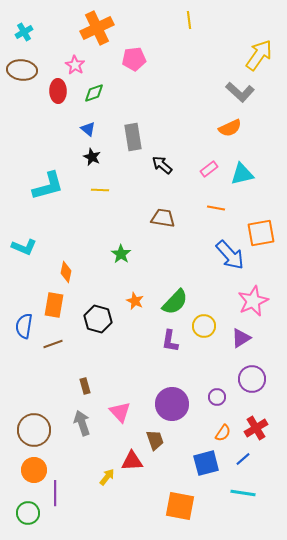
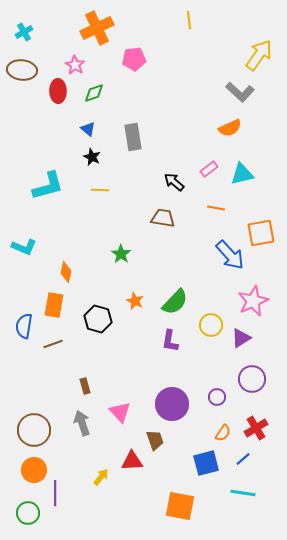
black arrow at (162, 165): moved 12 px right, 17 px down
yellow circle at (204, 326): moved 7 px right, 1 px up
yellow arrow at (107, 477): moved 6 px left
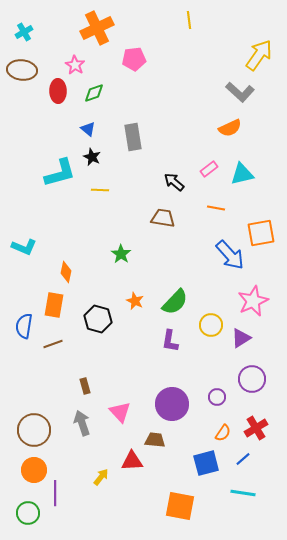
cyan L-shape at (48, 186): moved 12 px right, 13 px up
brown trapezoid at (155, 440): rotated 65 degrees counterclockwise
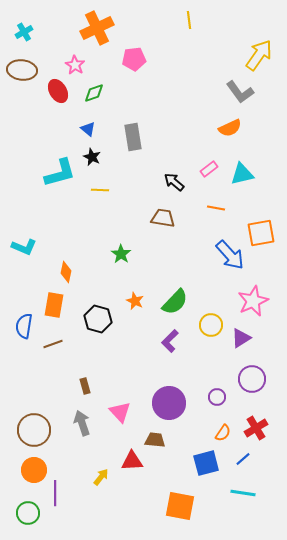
red ellipse at (58, 91): rotated 30 degrees counterclockwise
gray L-shape at (240, 92): rotated 12 degrees clockwise
purple L-shape at (170, 341): rotated 35 degrees clockwise
purple circle at (172, 404): moved 3 px left, 1 px up
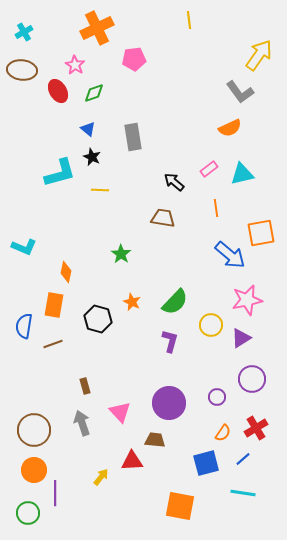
orange line at (216, 208): rotated 72 degrees clockwise
blue arrow at (230, 255): rotated 8 degrees counterclockwise
orange star at (135, 301): moved 3 px left, 1 px down
pink star at (253, 301): moved 6 px left, 1 px up; rotated 12 degrees clockwise
purple L-shape at (170, 341): rotated 150 degrees clockwise
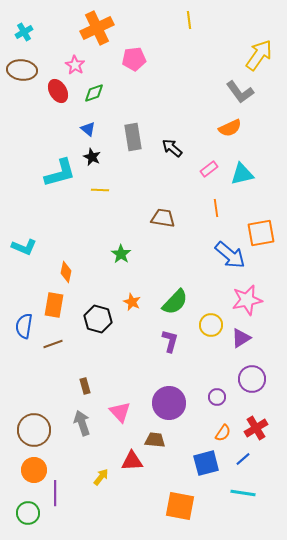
black arrow at (174, 182): moved 2 px left, 34 px up
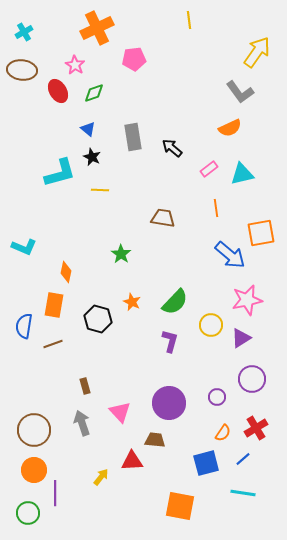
yellow arrow at (259, 55): moved 2 px left, 3 px up
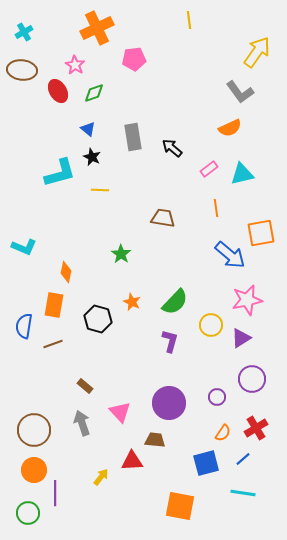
brown rectangle at (85, 386): rotated 35 degrees counterclockwise
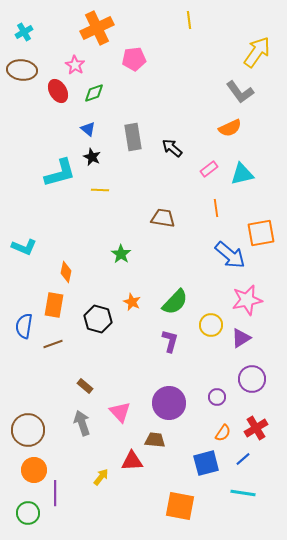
brown circle at (34, 430): moved 6 px left
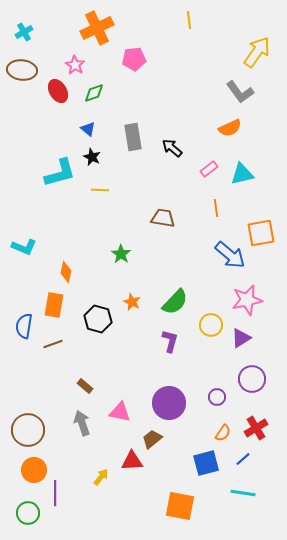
pink triangle at (120, 412): rotated 35 degrees counterclockwise
brown trapezoid at (155, 440): moved 3 px left, 1 px up; rotated 45 degrees counterclockwise
